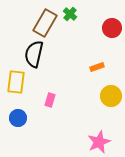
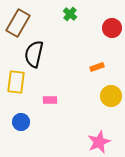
brown rectangle: moved 27 px left
pink rectangle: rotated 72 degrees clockwise
blue circle: moved 3 px right, 4 px down
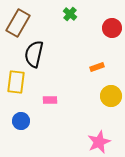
blue circle: moved 1 px up
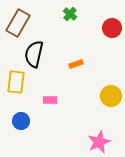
orange rectangle: moved 21 px left, 3 px up
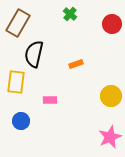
red circle: moved 4 px up
pink star: moved 11 px right, 5 px up
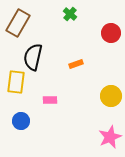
red circle: moved 1 px left, 9 px down
black semicircle: moved 1 px left, 3 px down
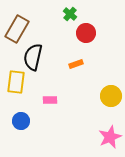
brown rectangle: moved 1 px left, 6 px down
red circle: moved 25 px left
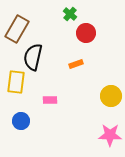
pink star: moved 2 px up; rotated 25 degrees clockwise
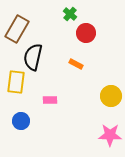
orange rectangle: rotated 48 degrees clockwise
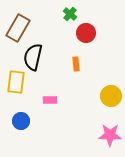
brown rectangle: moved 1 px right, 1 px up
orange rectangle: rotated 56 degrees clockwise
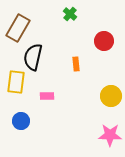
red circle: moved 18 px right, 8 px down
pink rectangle: moved 3 px left, 4 px up
